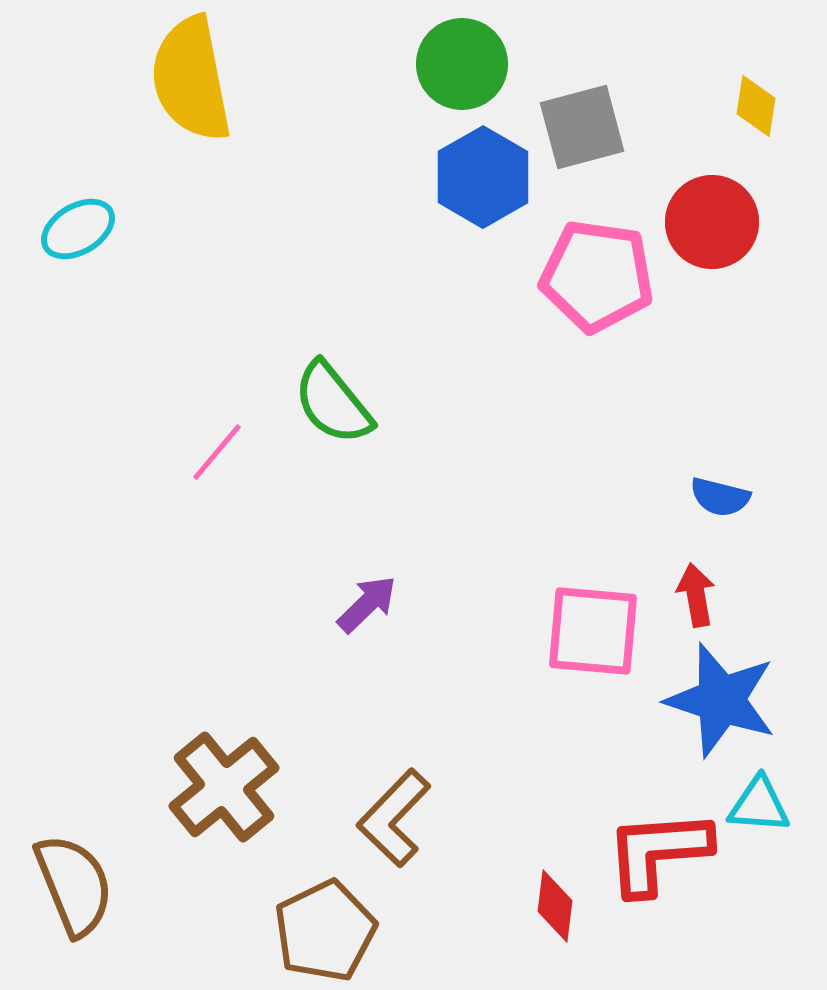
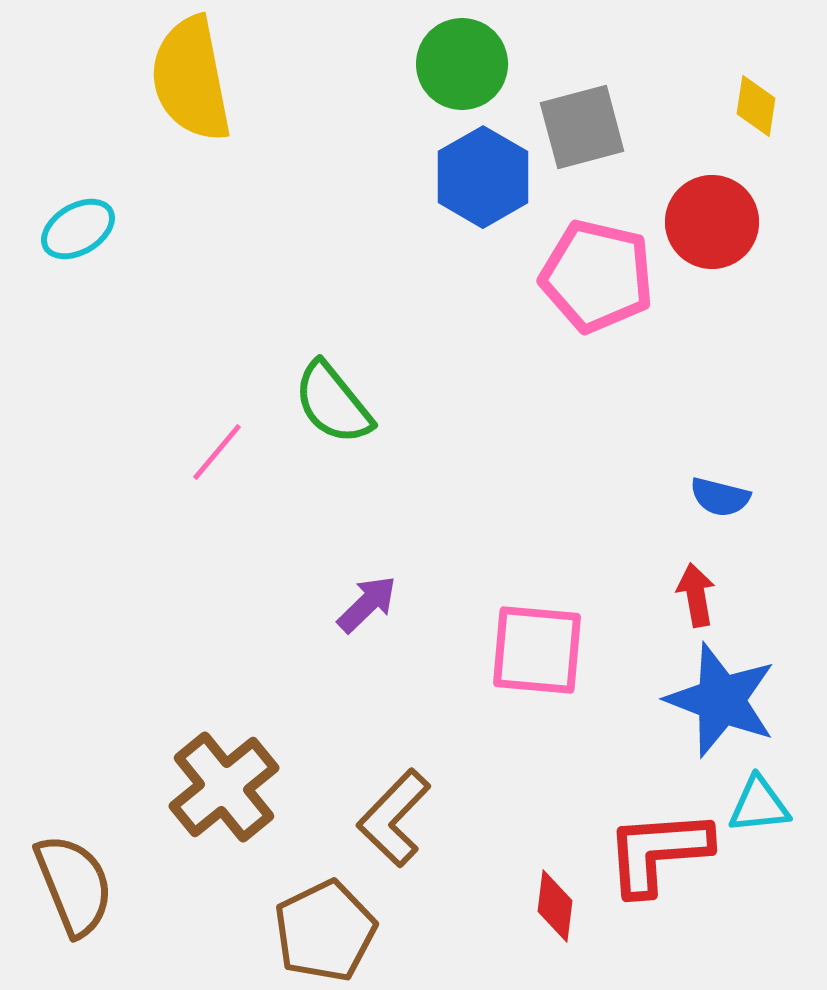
pink pentagon: rotated 5 degrees clockwise
pink square: moved 56 px left, 19 px down
blue star: rotated 3 degrees clockwise
cyan triangle: rotated 10 degrees counterclockwise
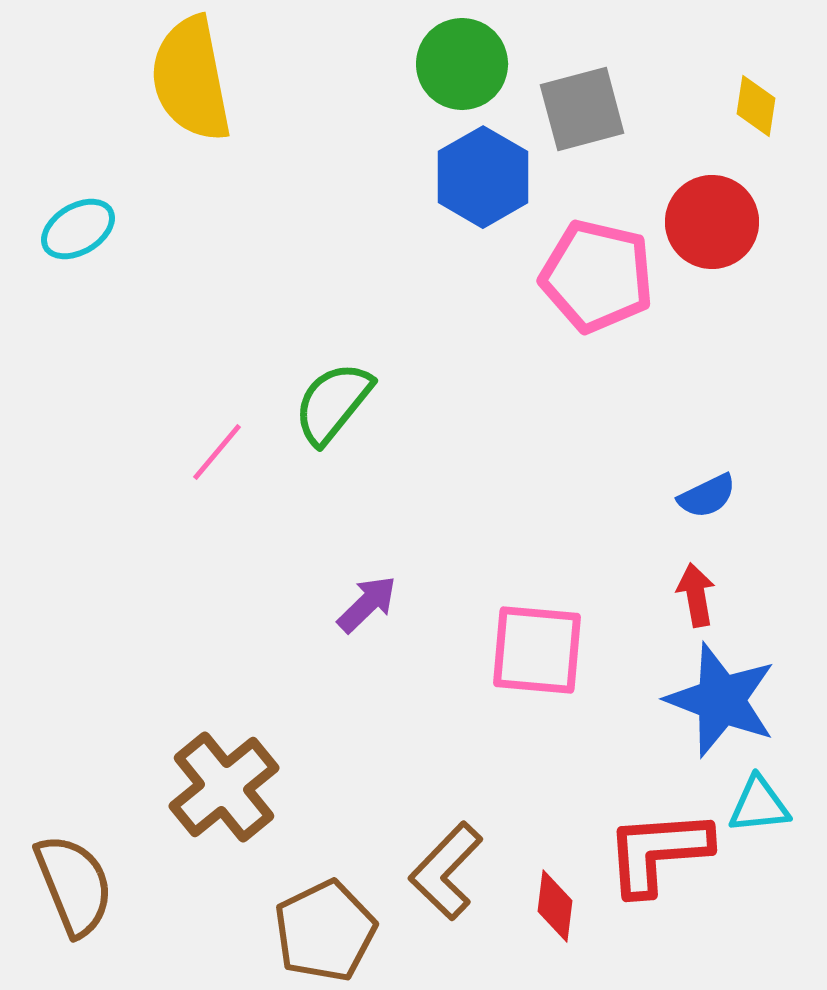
gray square: moved 18 px up
green semicircle: rotated 78 degrees clockwise
blue semicircle: moved 13 px left, 1 px up; rotated 40 degrees counterclockwise
brown L-shape: moved 52 px right, 53 px down
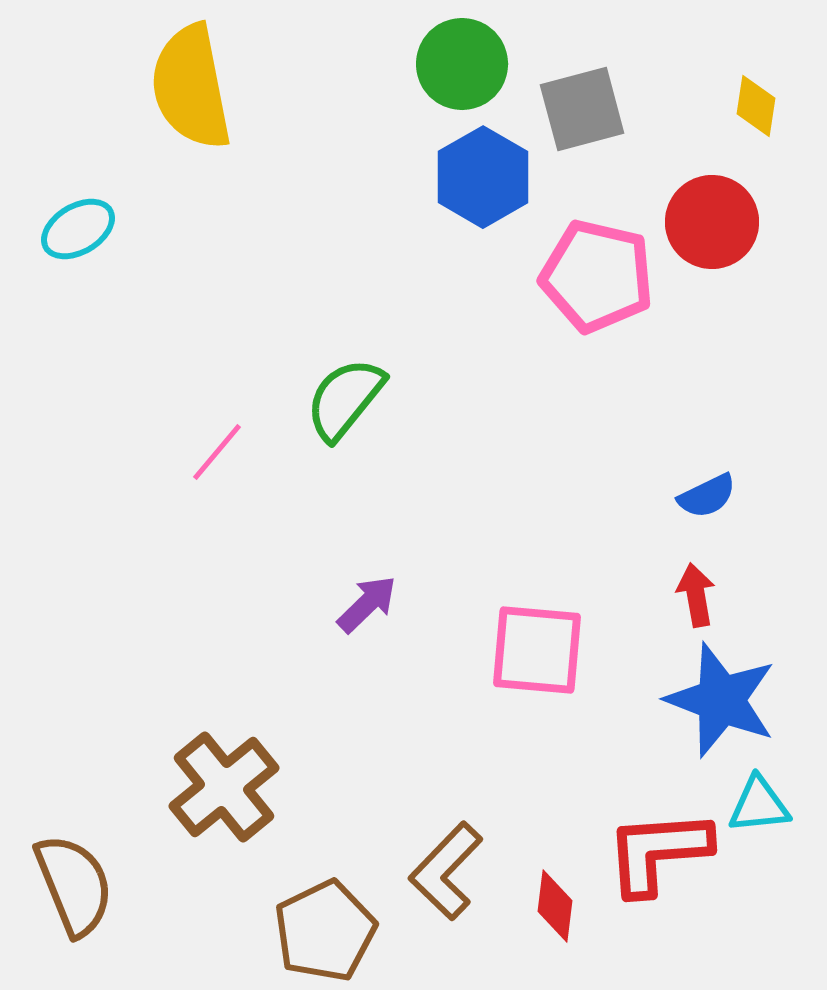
yellow semicircle: moved 8 px down
green semicircle: moved 12 px right, 4 px up
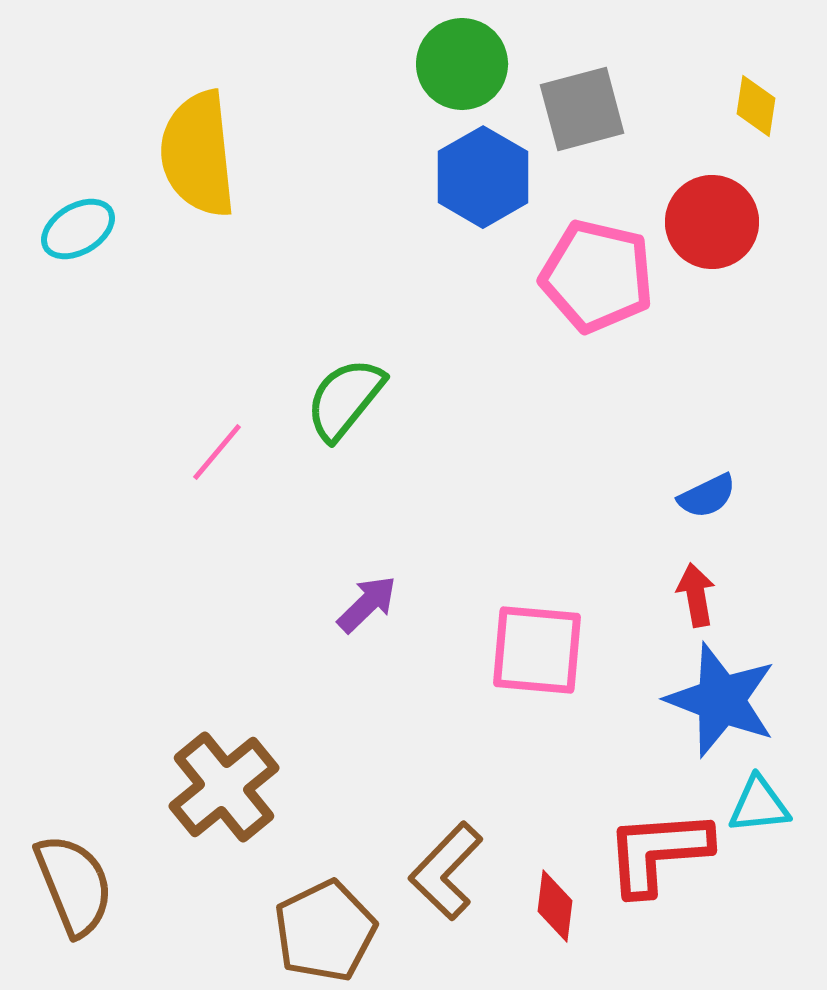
yellow semicircle: moved 7 px right, 67 px down; rotated 5 degrees clockwise
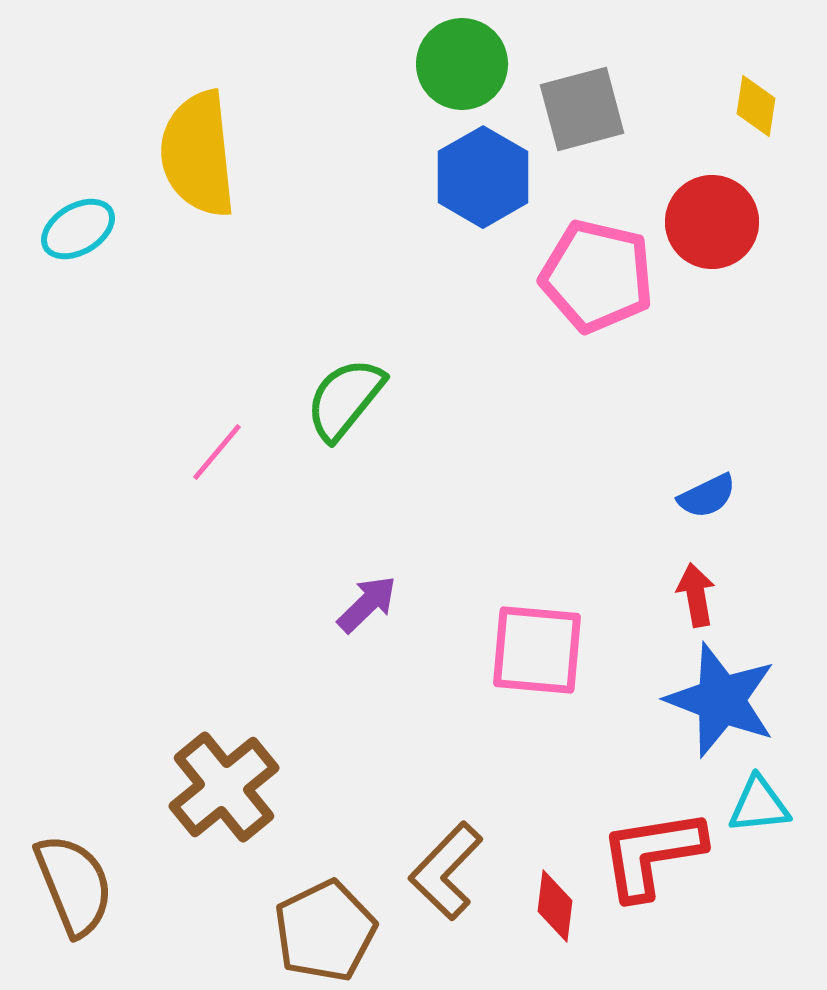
red L-shape: moved 6 px left, 2 px down; rotated 5 degrees counterclockwise
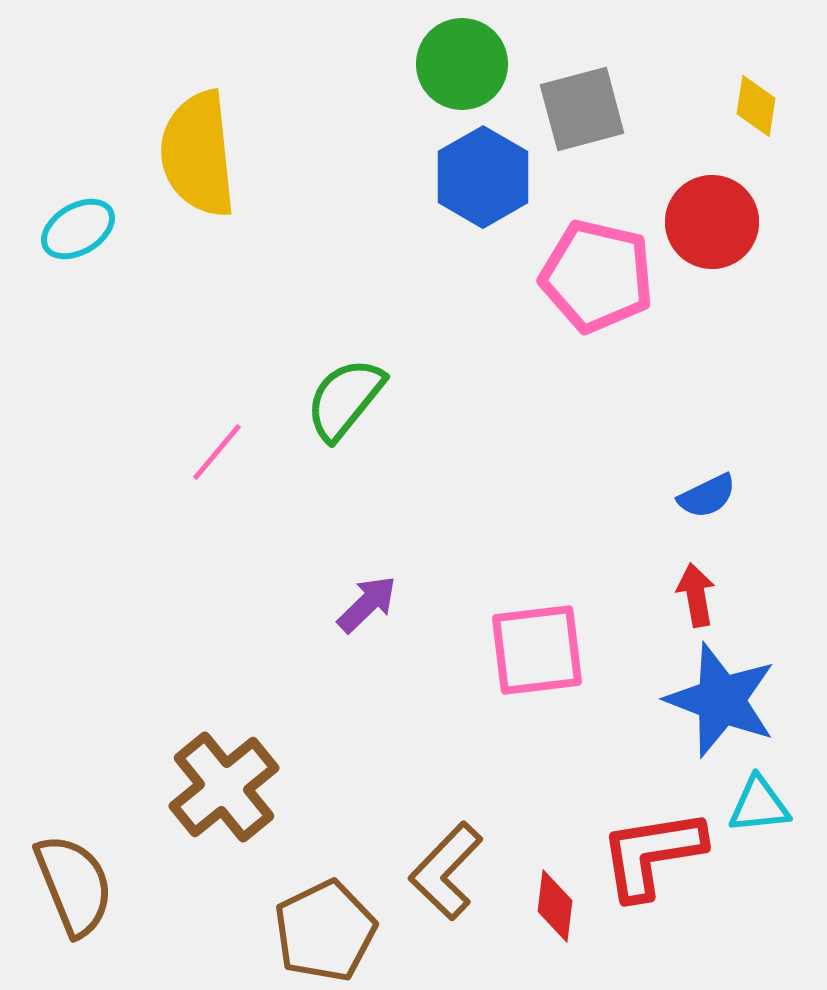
pink square: rotated 12 degrees counterclockwise
